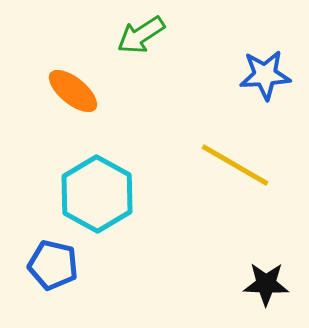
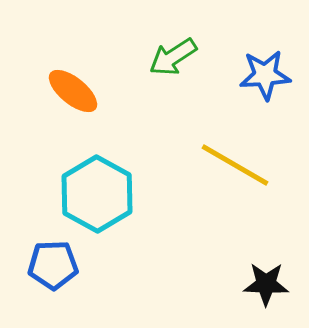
green arrow: moved 32 px right, 22 px down
blue pentagon: rotated 15 degrees counterclockwise
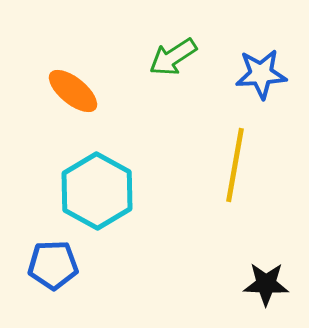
blue star: moved 4 px left, 1 px up
yellow line: rotated 70 degrees clockwise
cyan hexagon: moved 3 px up
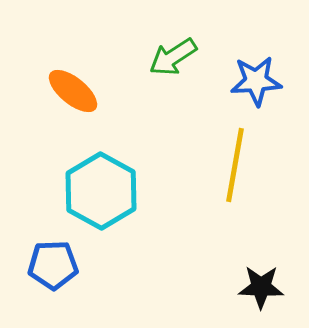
blue star: moved 5 px left, 7 px down
cyan hexagon: moved 4 px right
black star: moved 5 px left, 3 px down
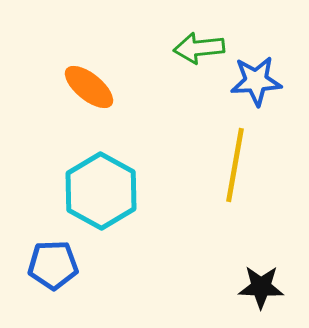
green arrow: moved 26 px right, 9 px up; rotated 27 degrees clockwise
orange ellipse: moved 16 px right, 4 px up
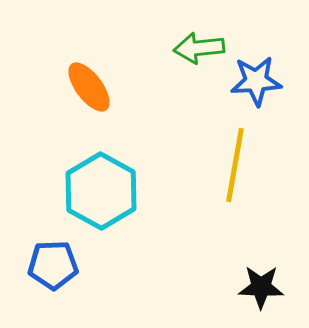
orange ellipse: rotated 14 degrees clockwise
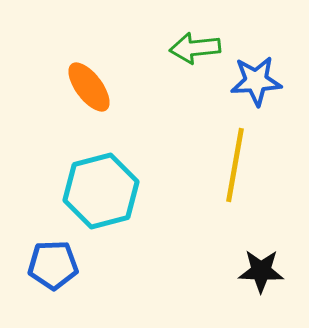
green arrow: moved 4 px left
cyan hexagon: rotated 16 degrees clockwise
black star: moved 16 px up
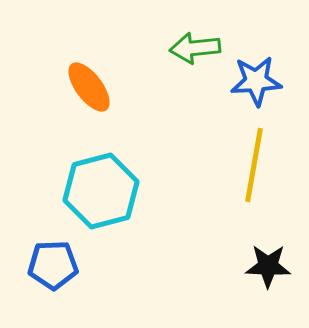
yellow line: moved 19 px right
black star: moved 7 px right, 5 px up
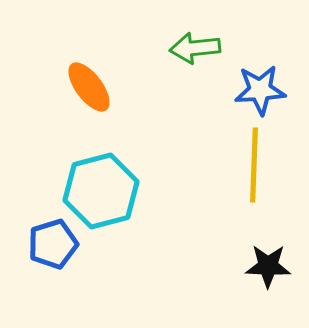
blue star: moved 4 px right, 9 px down
yellow line: rotated 8 degrees counterclockwise
blue pentagon: moved 21 px up; rotated 15 degrees counterclockwise
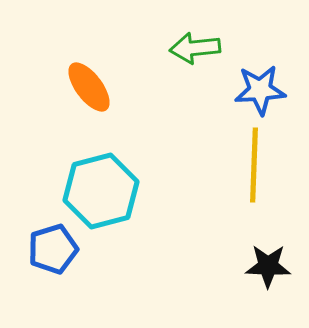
blue pentagon: moved 5 px down
